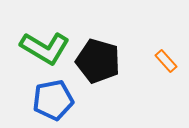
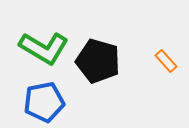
green L-shape: moved 1 px left
blue pentagon: moved 9 px left, 2 px down
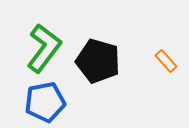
green L-shape: rotated 84 degrees counterclockwise
blue pentagon: moved 1 px right
